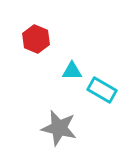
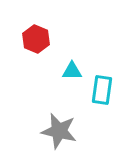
cyan rectangle: rotated 68 degrees clockwise
gray star: moved 3 px down
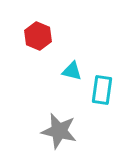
red hexagon: moved 2 px right, 3 px up
cyan triangle: rotated 15 degrees clockwise
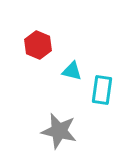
red hexagon: moved 9 px down
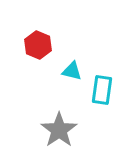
gray star: moved 1 px up; rotated 24 degrees clockwise
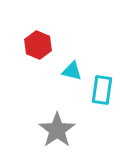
gray star: moved 2 px left
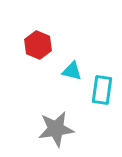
gray star: moved 1 px left, 1 px up; rotated 27 degrees clockwise
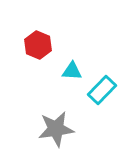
cyan triangle: rotated 10 degrees counterclockwise
cyan rectangle: rotated 36 degrees clockwise
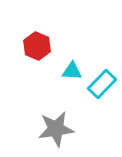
red hexagon: moved 1 px left, 1 px down
cyan rectangle: moved 6 px up
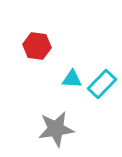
red hexagon: rotated 16 degrees counterclockwise
cyan triangle: moved 8 px down
